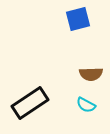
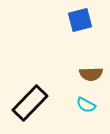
blue square: moved 2 px right, 1 px down
black rectangle: rotated 12 degrees counterclockwise
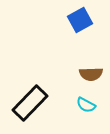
blue square: rotated 15 degrees counterclockwise
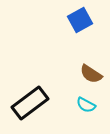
brown semicircle: rotated 35 degrees clockwise
black rectangle: rotated 9 degrees clockwise
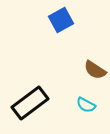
blue square: moved 19 px left
brown semicircle: moved 4 px right, 4 px up
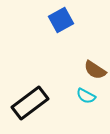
cyan semicircle: moved 9 px up
